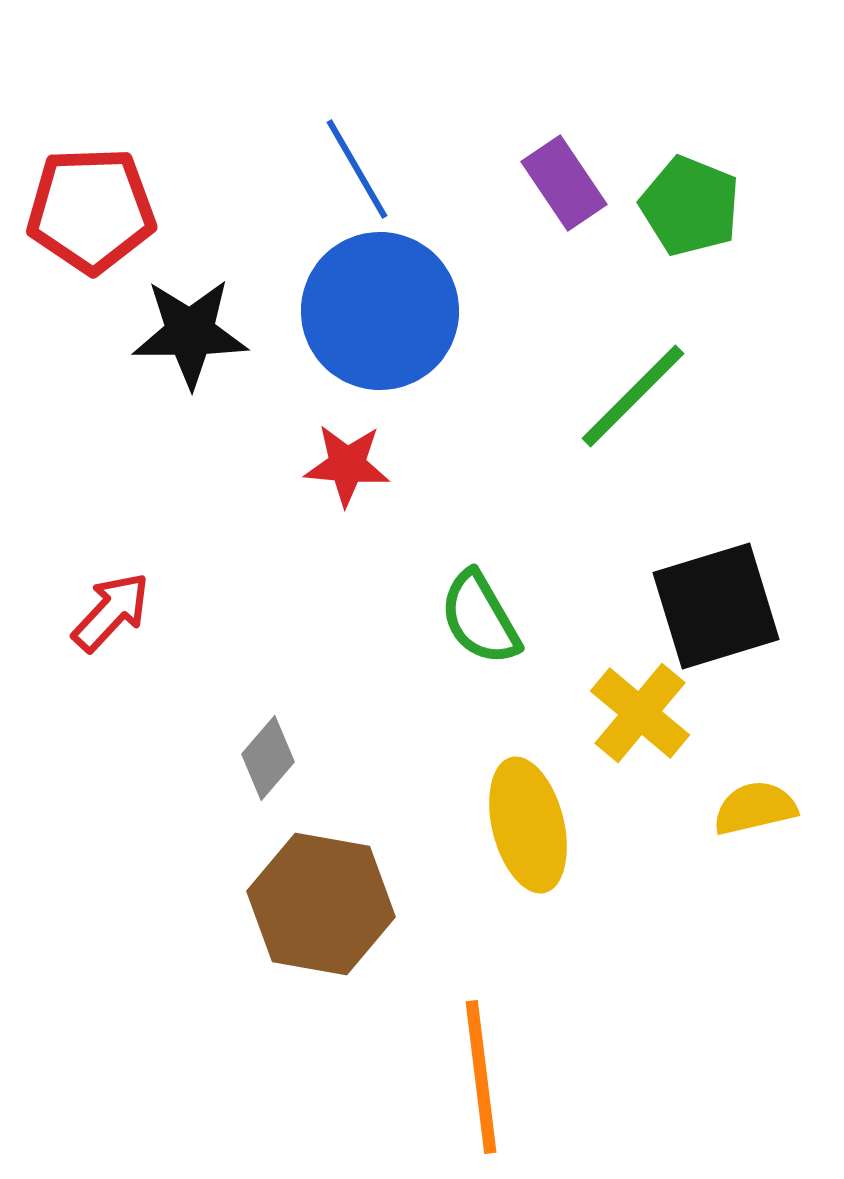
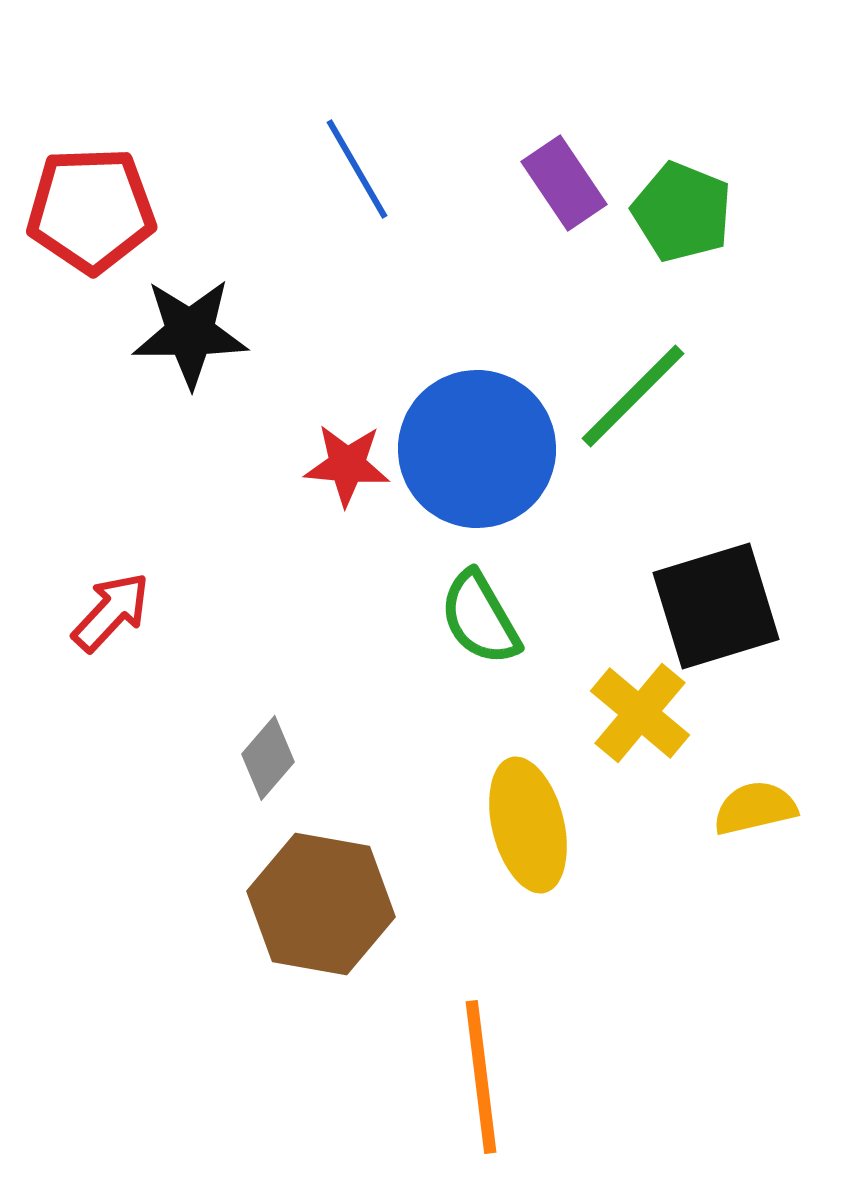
green pentagon: moved 8 px left, 6 px down
blue circle: moved 97 px right, 138 px down
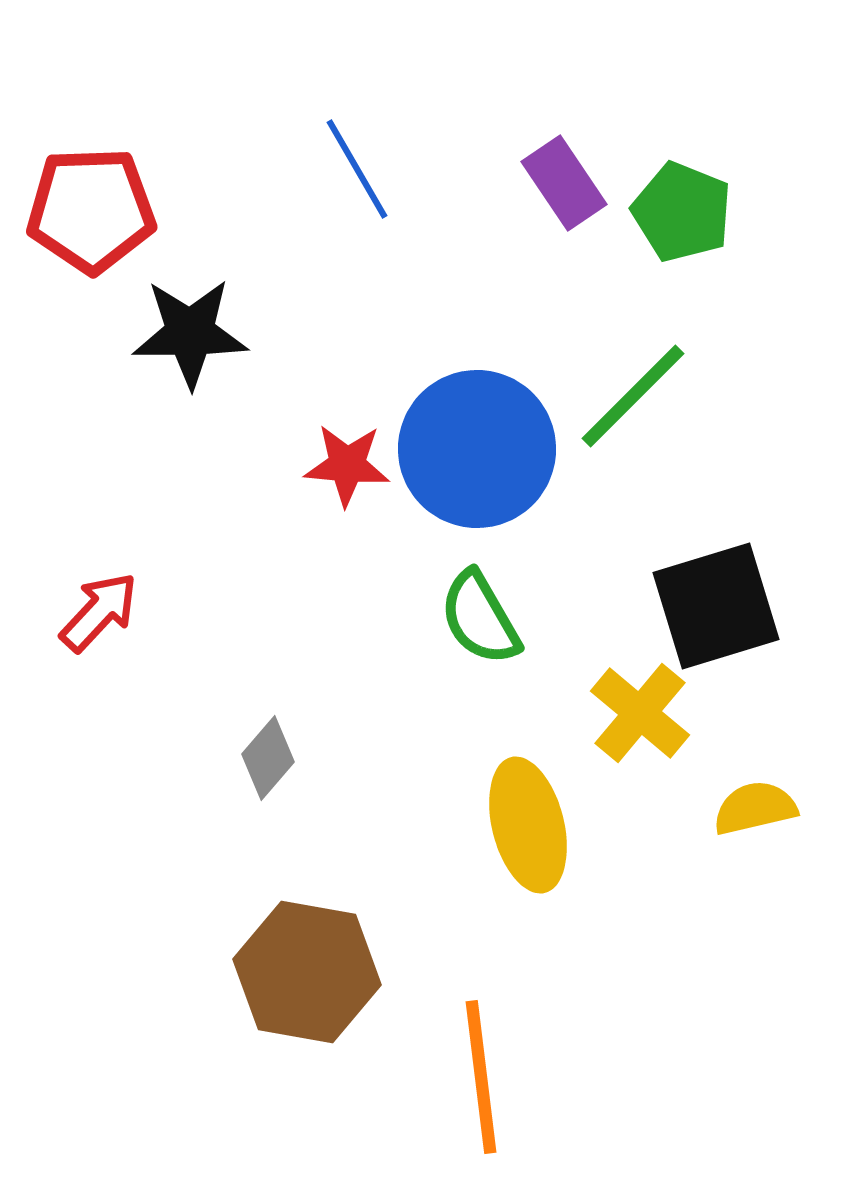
red arrow: moved 12 px left
brown hexagon: moved 14 px left, 68 px down
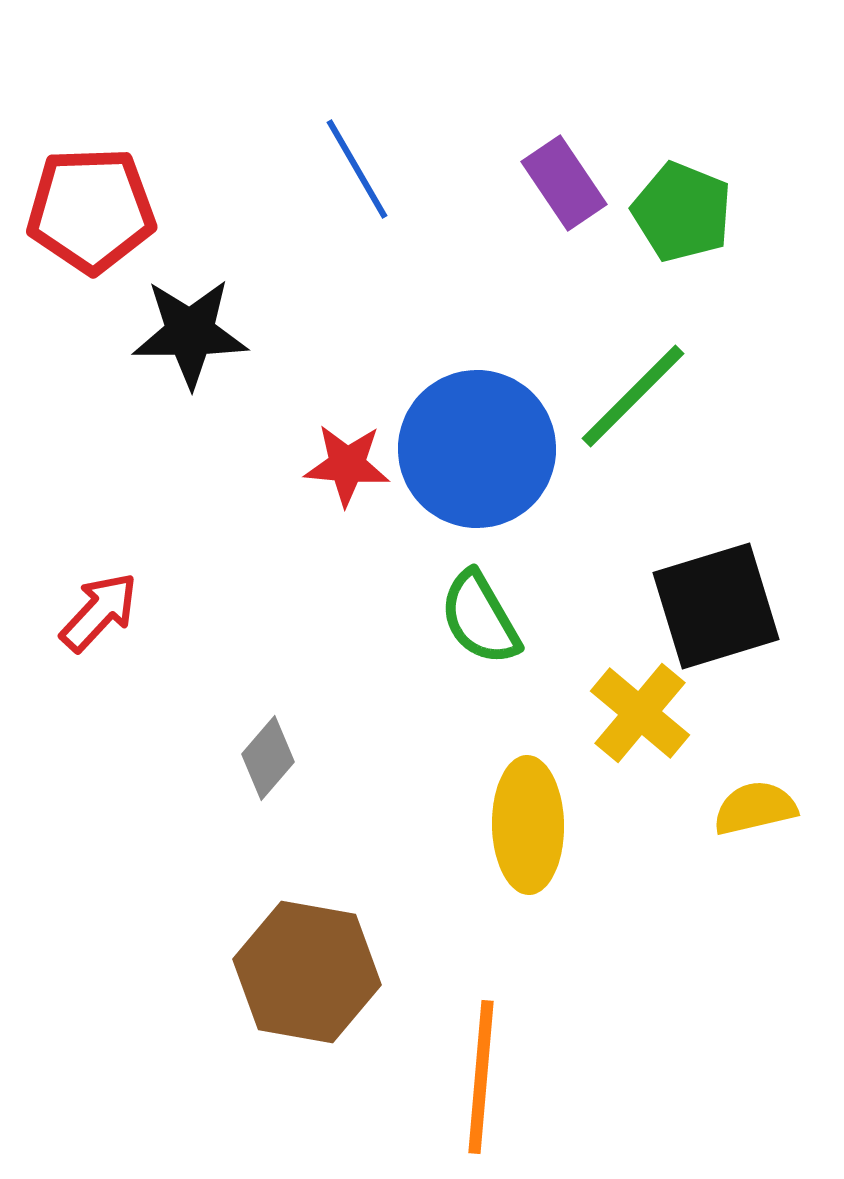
yellow ellipse: rotated 13 degrees clockwise
orange line: rotated 12 degrees clockwise
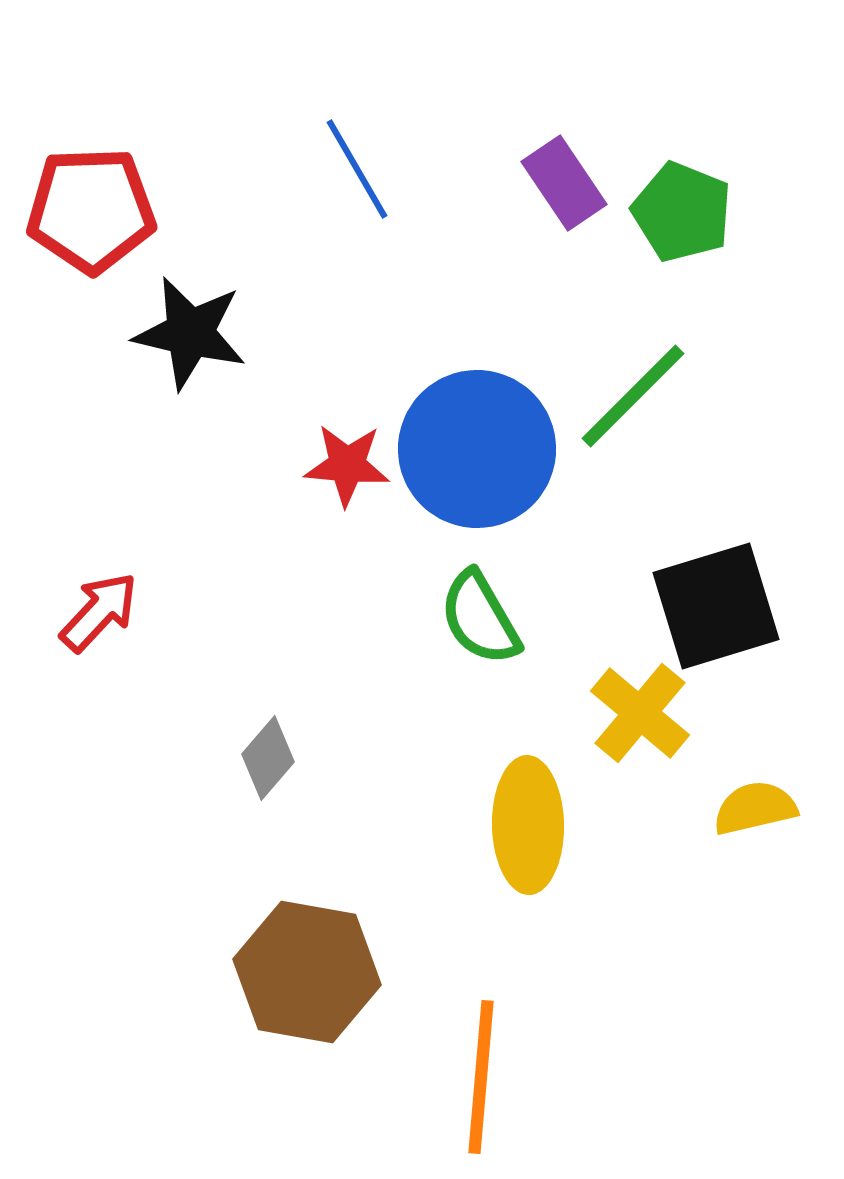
black star: rotated 13 degrees clockwise
